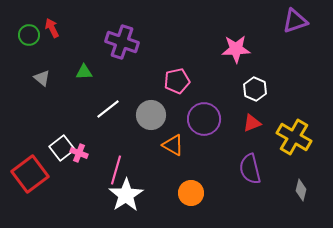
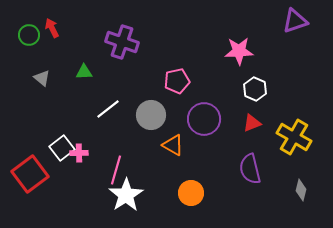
pink star: moved 3 px right, 2 px down
pink cross: rotated 24 degrees counterclockwise
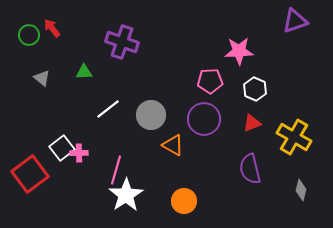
red arrow: rotated 12 degrees counterclockwise
pink pentagon: moved 33 px right; rotated 10 degrees clockwise
orange circle: moved 7 px left, 8 px down
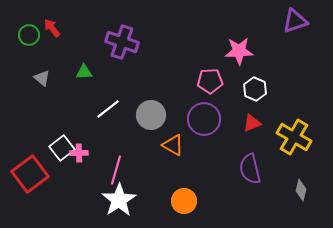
white star: moved 7 px left, 5 px down
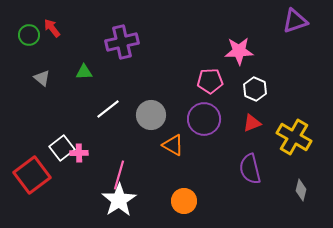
purple cross: rotated 32 degrees counterclockwise
pink line: moved 3 px right, 5 px down
red square: moved 2 px right, 1 px down
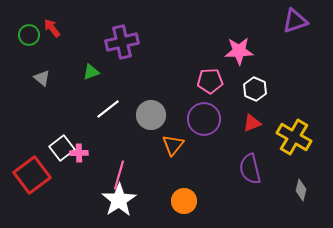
green triangle: moved 7 px right; rotated 18 degrees counterclockwise
orange triangle: rotated 40 degrees clockwise
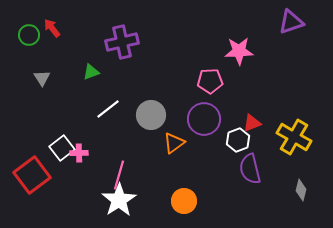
purple triangle: moved 4 px left, 1 px down
gray triangle: rotated 18 degrees clockwise
white hexagon: moved 17 px left, 51 px down; rotated 15 degrees clockwise
orange triangle: moved 1 px right, 2 px up; rotated 15 degrees clockwise
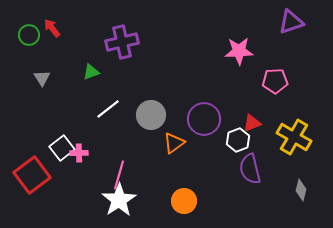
pink pentagon: moved 65 px right
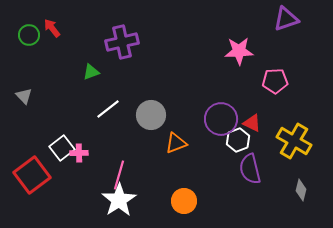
purple triangle: moved 5 px left, 3 px up
gray triangle: moved 18 px left, 18 px down; rotated 12 degrees counterclockwise
purple circle: moved 17 px right
red triangle: rotated 48 degrees clockwise
yellow cross: moved 4 px down
orange triangle: moved 2 px right; rotated 15 degrees clockwise
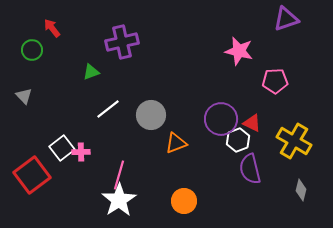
green circle: moved 3 px right, 15 px down
pink star: rotated 16 degrees clockwise
pink cross: moved 2 px right, 1 px up
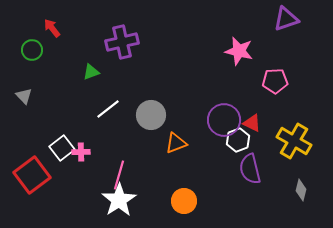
purple circle: moved 3 px right, 1 px down
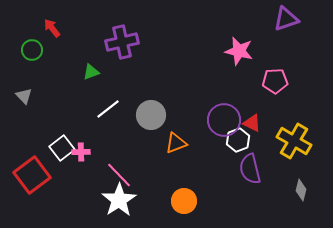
pink line: rotated 60 degrees counterclockwise
